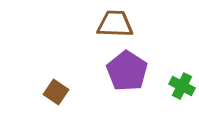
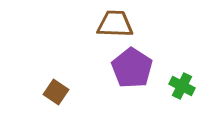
purple pentagon: moved 5 px right, 3 px up
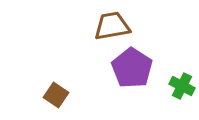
brown trapezoid: moved 3 px left, 2 px down; rotated 12 degrees counterclockwise
brown square: moved 3 px down
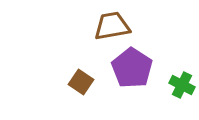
green cross: moved 1 px up
brown square: moved 25 px right, 13 px up
